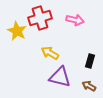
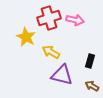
red cross: moved 9 px right
yellow star: moved 9 px right, 6 px down
yellow arrow: moved 1 px right, 1 px up
purple triangle: moved 2 px right, 2 px up
brown arrow: moved 3 px right
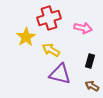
pink arrow: moved 8 px right, 8 px down
yellow star: rotated 12 degrees clockwise
yellow arrow: moved 2 px up
purple triangle: moved 2 px left, 1 px up
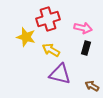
red cross: moved 1 px left, 1 px down
yellow star: rotated 24 degrees counterclockwise
black rectangle: moved 4 px left, 13 px up
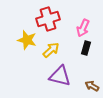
pink arrow: rotated 102 degrees clockwise
yellow star: moved 1 px right, 3 px down
yellow arrow: rotated 108 degrees clockwise
purple triangle: moved 2 px down
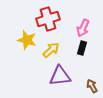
black rectangle: moved 4 px left
purple triangle: rotated 20 degrees counterclockwise
brown arrow: rotated 32 degrees clockwise
